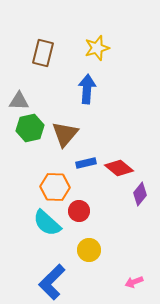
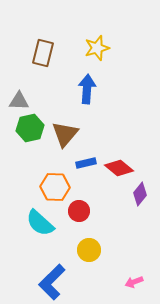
cyan semicircle: moved 7 px left
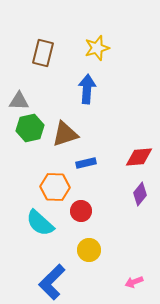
brown triangle: rotated 32 degrees clockwise
red diamond: moved 20 px right, 11 px up; rotated 44 degrees counterclockwise
red circle: moved 2 px right
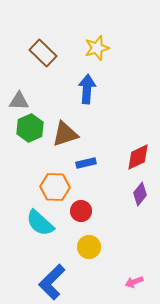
brown rectangle: rotated 60 degrees counterclockwise
green hexagon: rotated 12 degrees counterclockwise
red diamond: moved 1 px left; rotated 20 degrees counterclockwise
yellow circle: moved 3 px up
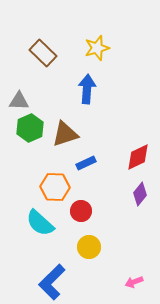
blue rectangle: rotated 12 degrees counterclockwise
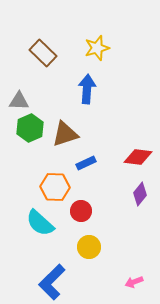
red diamond: rotated 32 degrees clockwise
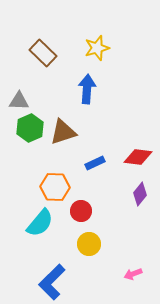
brown triangle: moved 2 px left, 2 px up
blue rectangle: moved 9 px right
cyan semicircle: rotated 92 degrees counterclockwise
yellow circle: moved 3 px up
pink arrow: moved 1 px left, 8 px up
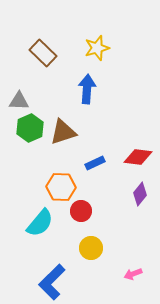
orange hexagon: moved 6 px right
yellow circle: moved 2 px right, 4 px down
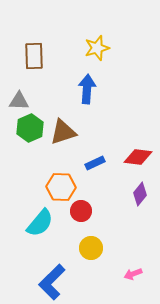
brown rectangle: moved 9 px left, 3 px down; rotated 44 degrees clockwise
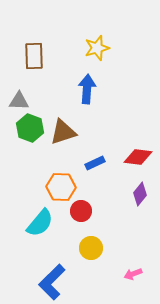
green hexagon: rotated 16 degrees counterclockwise
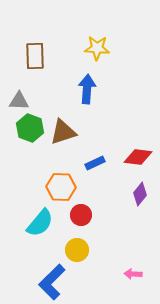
yellow star: rotated 20 degrees clockwise
brown rectangle: moved 1 px right
red circle: moved 4 px down
yellow circle: moved 14 px left, 2 px down
pink arrow: rotated 24 degrees clockwise
